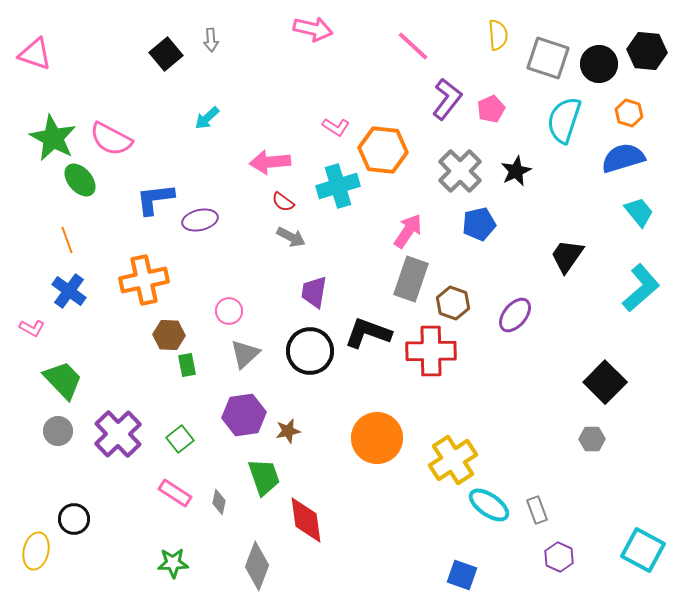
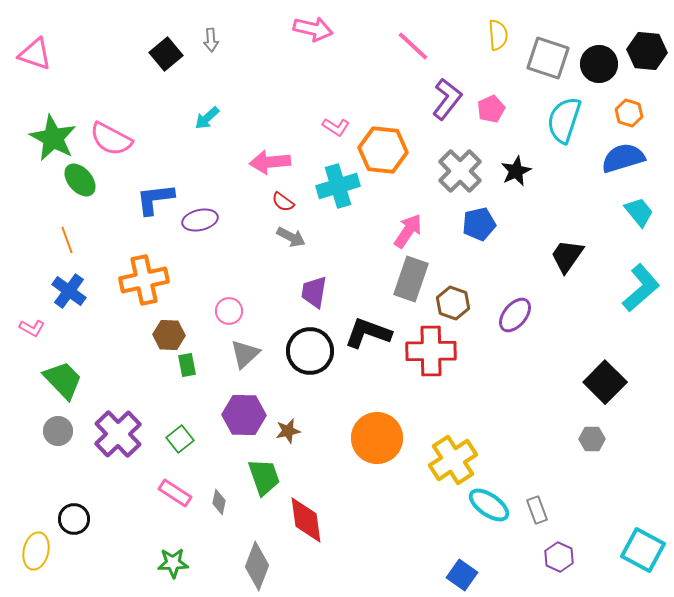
purple hexagon at (244, 415): rotated 9 degrees clockwise
blue square at (462, 575): rotated 16 degrees clockwise
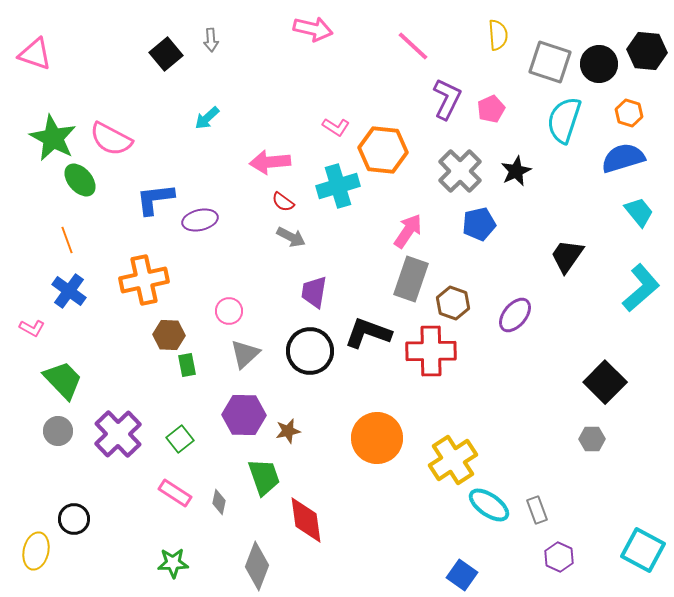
gray square at (548, 58): moved 2 px right, 4 px down
purple L-shape at (447, 99): rotated 12 degrees counterclockwise
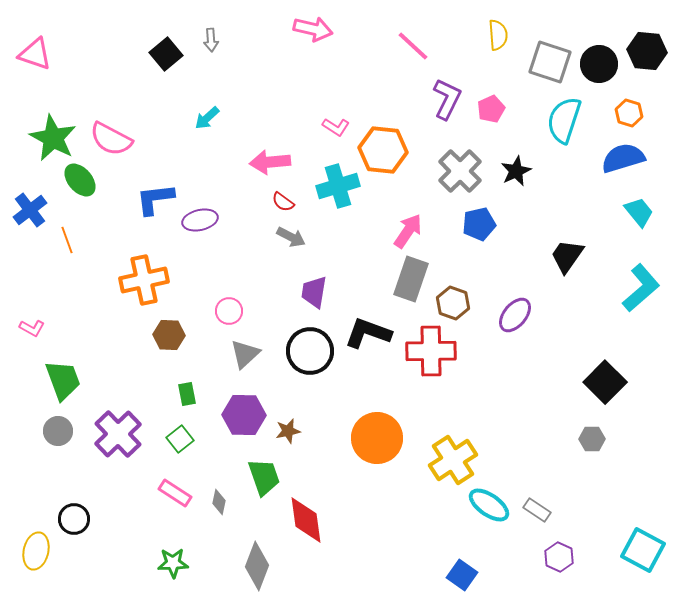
blue cross at (69, 291): moved 39 px left, 81 px up; rotated 16 degrees clockwise
green rectangle at (187, 365): moved 29 px down
green trapezoid at (63, 380): rotated 24 degrees clockwise
gray rectangle at (537, 510): rotated 36 degrees counterclockwise
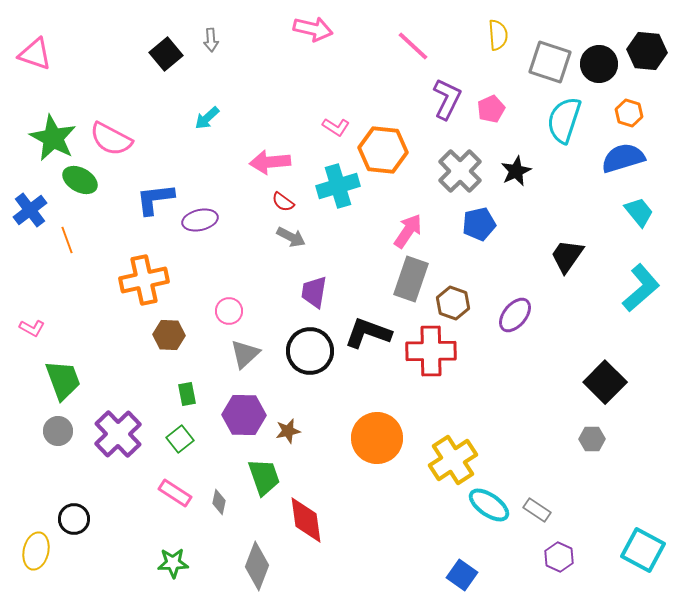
green ellipse at (80, 180): rotated 20 degrees counterclockwise
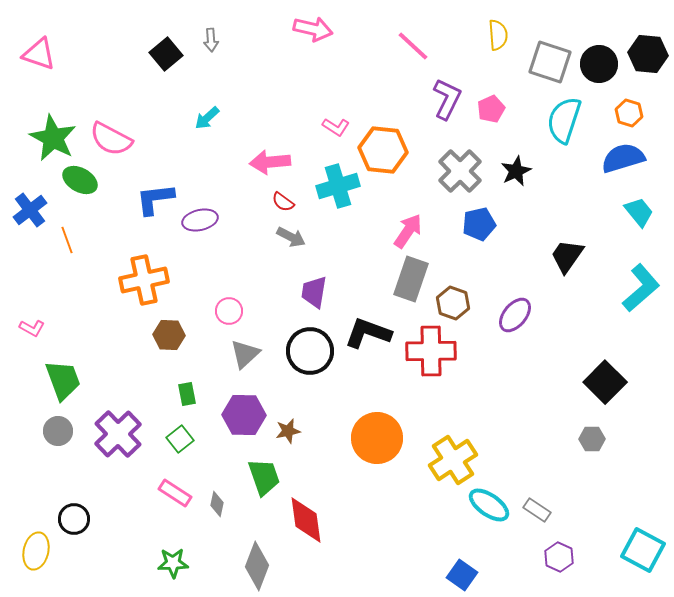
black hexagon at (647, 51): moved 1 px right, 3 px down
pink triangle at (35, 54): moved 4 px right
gray diamond at (219, 502): moved 2 px left, 2 px down
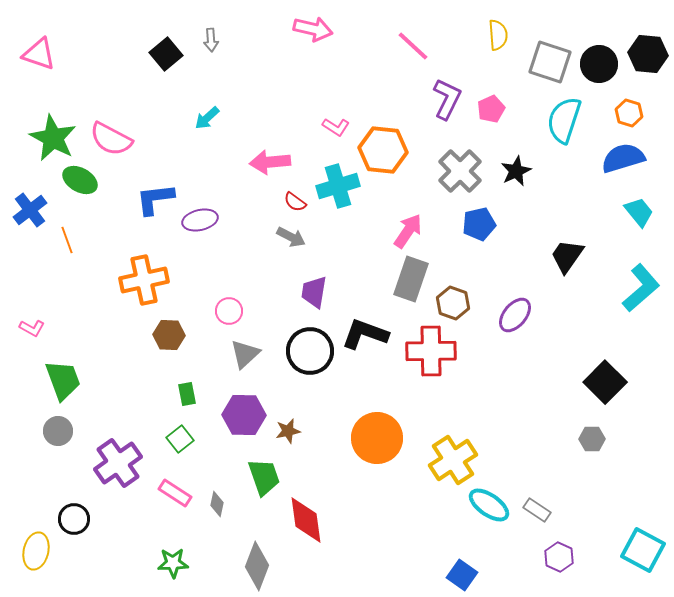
red semicircle at (283, 202): moved 12 px right
black L-shape at (368, 333): moved 3 px left, 1 px down
purple cross at (118, 434): moved 29 px down; rotated 9 degrees clockwise
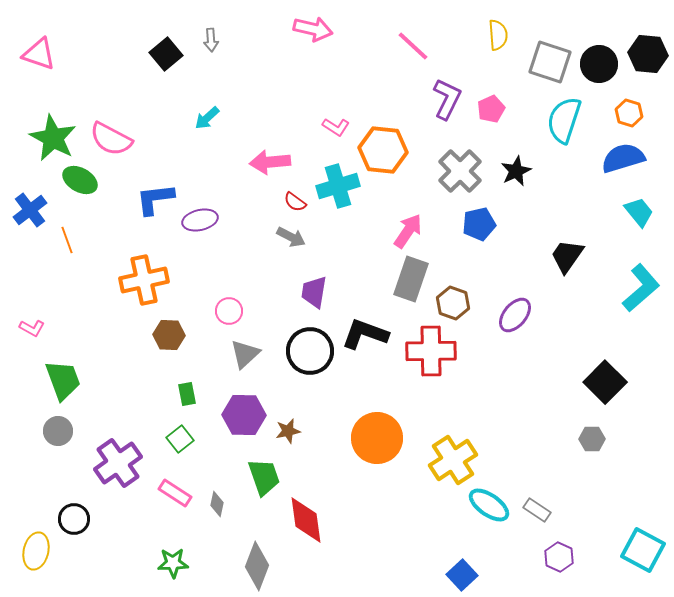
blue square at (462, 575): rotated 12 degrees clockwise
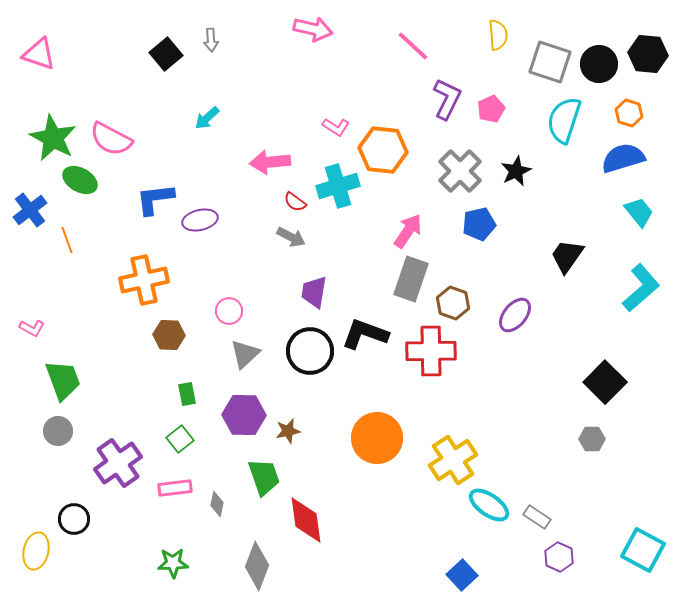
pink rectangle at (175, 493): moved 5 px up; rotated 40 degrees counterclockwise
gray rectangle at (537, 510): moved 7 px down
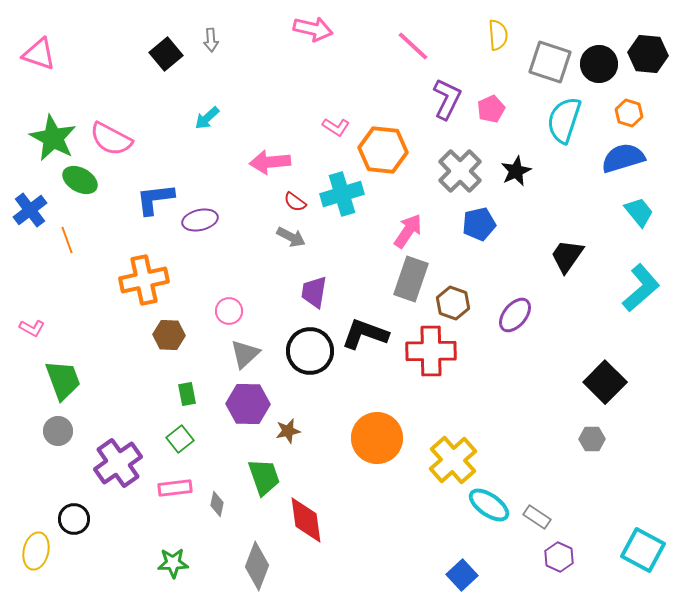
cyan cross at (338, 186): moved 4 px right, 8 px down
purple hexagon at (244, 415): moved 4 px right, 11 px up
yellow cross at (453, 460): rotated 9 degrees counterclockwise
